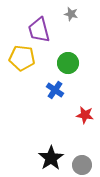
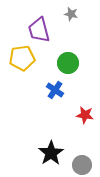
yellow pentagon: rotated 15 degrees counterclockwise
black star: moved 5 px up
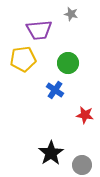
purple trapezoid: rotated 80 degrees counterclockwise
yellow pentagon: moved 1 px right, 1 px down
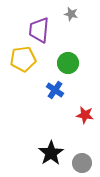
purple trapezoid: rotated 100 degrees clockwise
gray circle: moved 2 px up
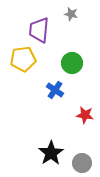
green circle: moved 4 px right
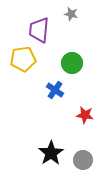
gray circle: moved 1 px right, 3 px up
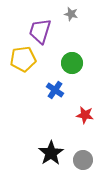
purple trapezoid: moved 1 px right, 1 px down; rotated 12 degrees clockwise
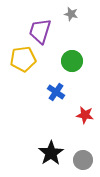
green circle: moved 2 px up
blue cross: moved 1 px right, 2 px down
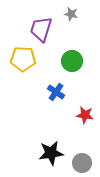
purple trapezoid: moved 1 px right, 2 px up
yellow pentagon: rotated 10 degrees clockwise
black star: rotated 25 degrees clockwise
gray circle: moved 1 px left, 3 px down
